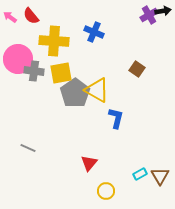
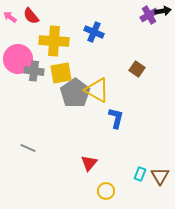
cyan rectangle: rotated 40 degrees counterclockwise
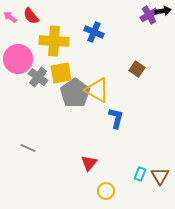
gray cross: moved 4 px right, 6 px down; rotated 30 degrees clockwise
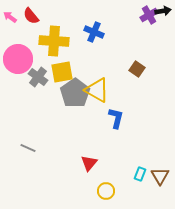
yellow square: moved 1 px right, 1 px up
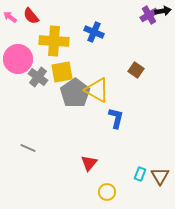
brown square: moved 1 px left, 1 px down
yellow circle: moved 1 px right, 1 px down
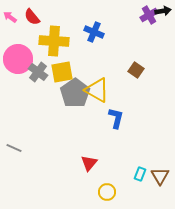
red semicircle: moved 1 px right, 1 px down
gray cross: moved 5 px up
gray line: moved 14 px left
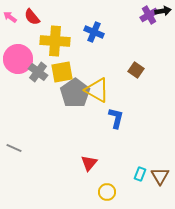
yellow cross: moved 1 px right
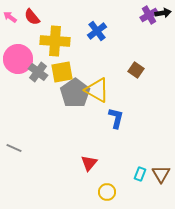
black arrow: moved 2 px down
blue cross: moved 3 px right, 1 px up; rotated 30 degrees clockwise
brown triangle: moved 1 px right, 2 px up
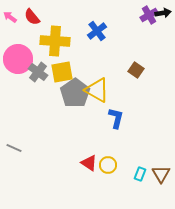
red triangle: rotated 36 degrees counterclockwise
yellow circle: moved 1 px right, 27 px up
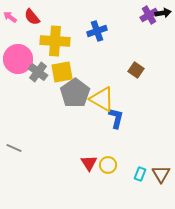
blue cross: rotated 18 degrees clockwise
yellow triangle: moved 5 px right, 9 px down
red triangle: rotated 24 degrees clockwise
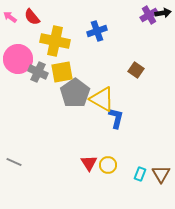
yellow cross: rotated 8 degrees clockwise
gray cross: rotated 12 degrees counterclockwise
gray line: moved 14 px down
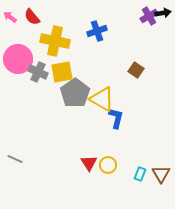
purple cross: moved 1 px down
gray line: moved 1 px right, 3 px up
